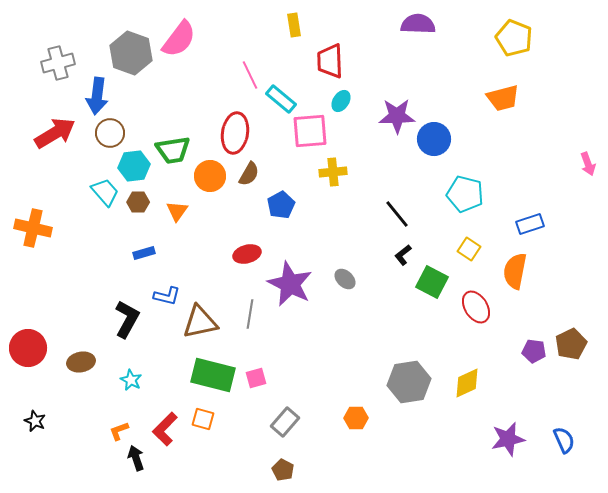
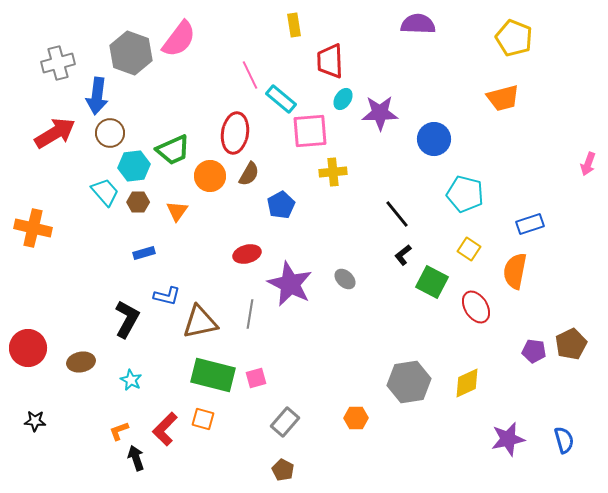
cyan ellipse at (341, 101): moved 2 px right, 2 px up
purple star at (397, 116): moved 17 px left, 3 px up
green trapezoid at (173, 150): rotated 15 degrees counterclockwise
pink arrow at (588, 164): rotated 40 degrees clockwise
black star at (35, 421): rotated 20 degrees counterclockwise
blue semicircle at (564, 440): rotated 8 degrees clockwise
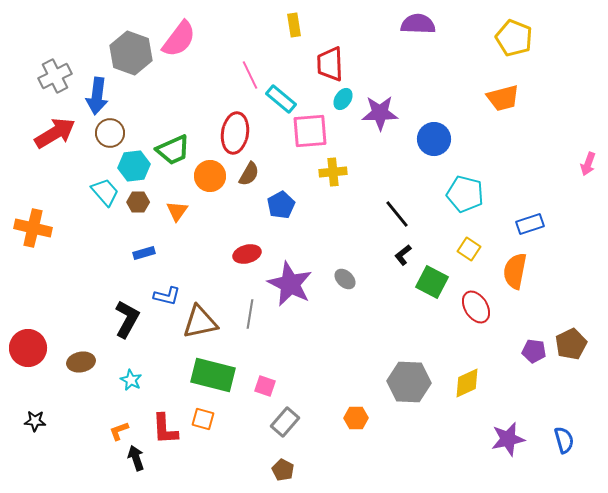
red trapezoid at (330, 61): moved 3 px down
gray cross at (58, 63): moved 3 px left, 13 px down; rotated 12 degrees counterclockwise
pink square at (256, 378): moved 9 px right, 8 px down; rotated 35 degrees clockwise
gray hexagon at (409, 382): rotated 12 degrees clockwise
red L-shape at (165, 429): rotated 48 degrees counterclockwise
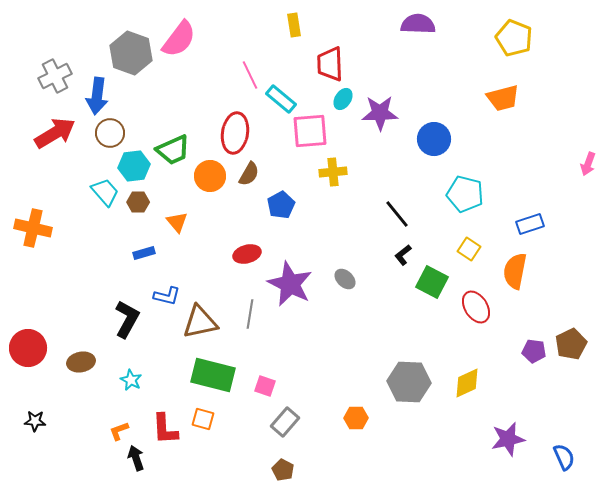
orange triangle at (177, 211): moved 11 px down; rotated 15 degrees counterclockwise
blue semicircle at (564, 440): moved 17 px down; rotated 8 degrees counterclockwise
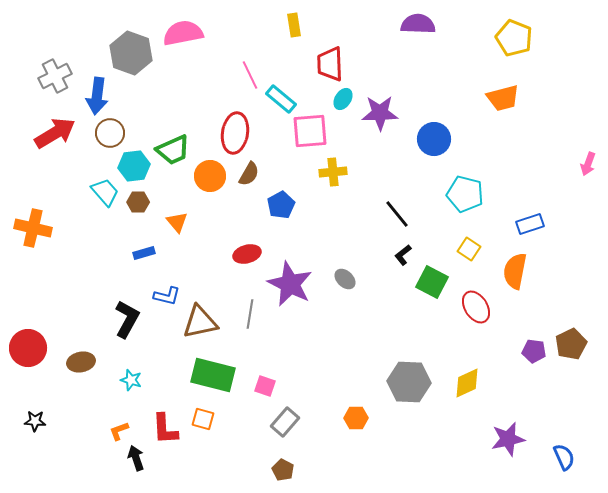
pink semicircle at (179, 39): moved 4 px right, 6 px up; rotated 138 degrees counterclockwise
cyan star at (131, 380): rotated 10 degrees counterclockwise
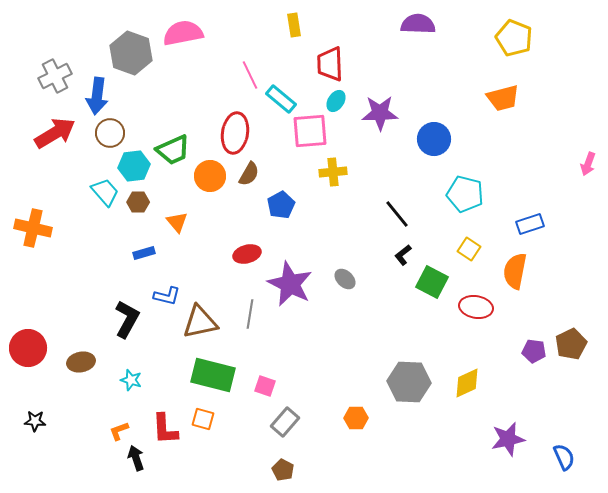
cyan ellipse at (343, 99): moved 7 px left, 2 px down
red ellipse at (476, 307): rotated 48 degrees counterclockwise
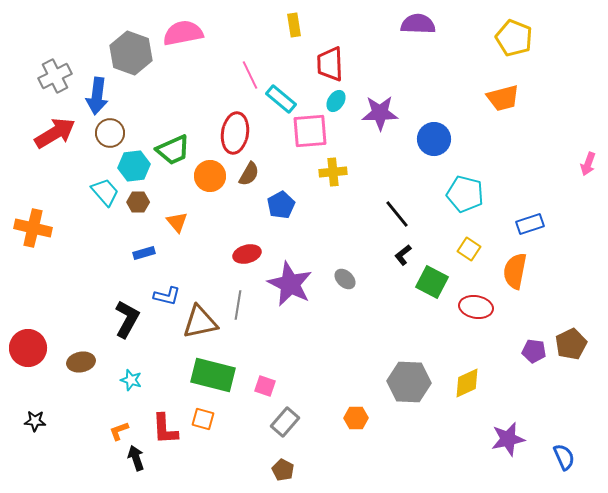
gray line at (250, 314): moved 12 px left, 9 px up
